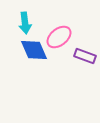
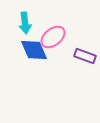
pink ellipse: moved 6 px left
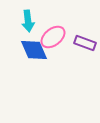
cyan arrow: moved 3 px right, 2 px up
purple rectangle: moved 13 px up
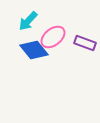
cyan arrow: rotated 50 degrees clockwise
blue diamond: rotated 16 degrees counterclockwise
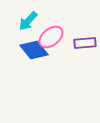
pink ellipse: moved 2 px left
purple rectangle: rotated 25 degrees counterclockwise
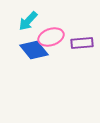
pink ellipse: rotated 20 degrees clockwise
purple rectangle: moved 3 px left
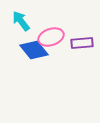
cyan arrow: moved 7 px left; rotated 100 degrees clockwise
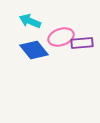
cyan arrow: moved 9 px right; rotated 30 degrees counterclockwise
pink ellipse: moved 10 px right
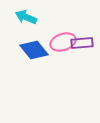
cyan arrow: moved 4 px left, 4 px up
pink ellipse: moved 2 px right, 5 px down
